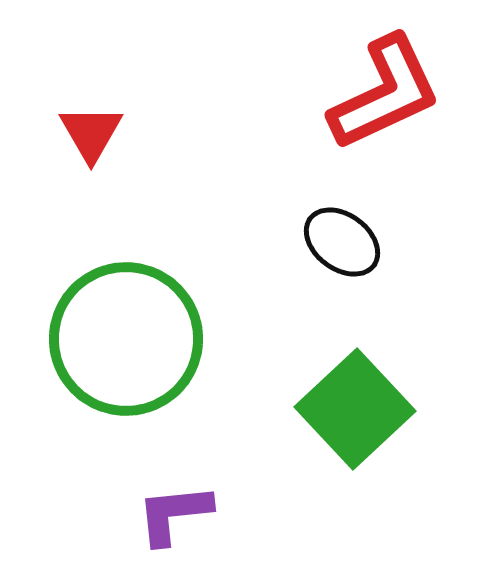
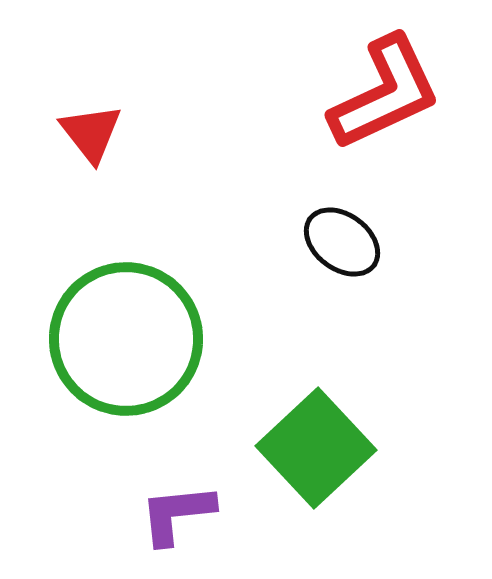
red triangle: rotated 8 degrees counterclockwise
green square: moved 39 px left, 39 px down
purple L-shape: moved 3 px right
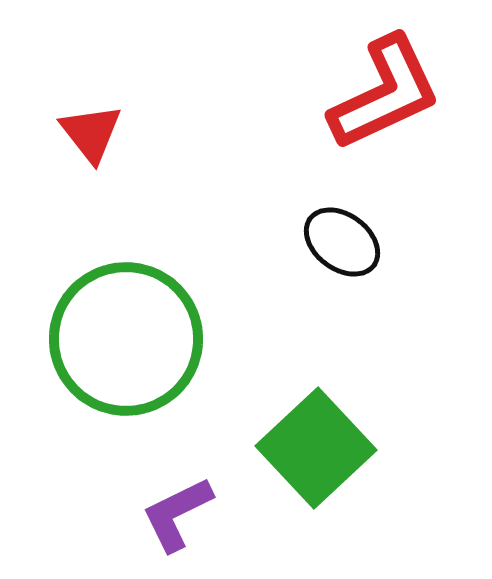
purple L-shape: rotated 20 degrees counterclockwise
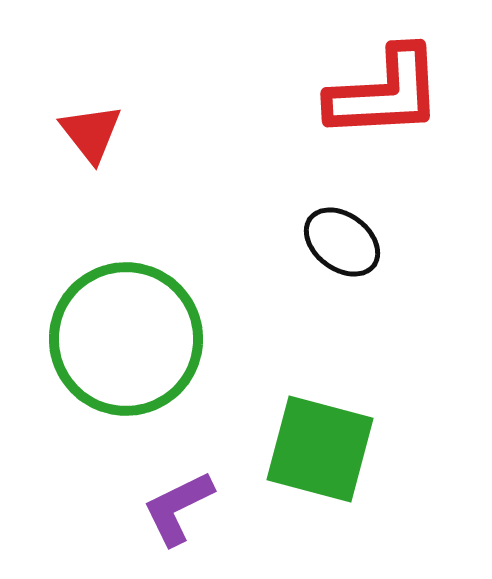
red L-shape: rotated 22 degrees clockwise
green square: moved 4 px right, 1 px down; rotated 32 degrees counterclockwise
purple L-shape: moved 1 px right, 6 px up
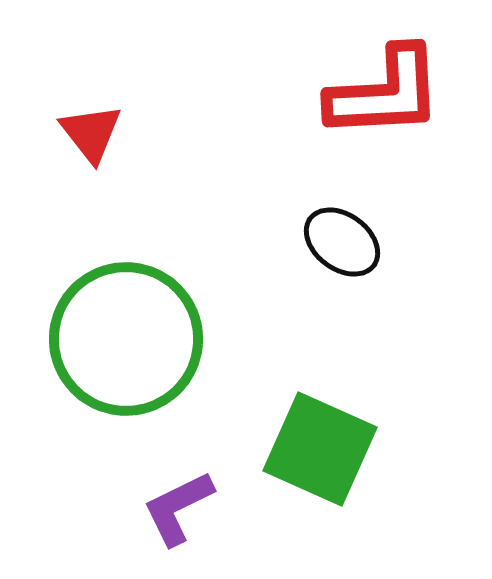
green square: rotated 9 degrees clockwise
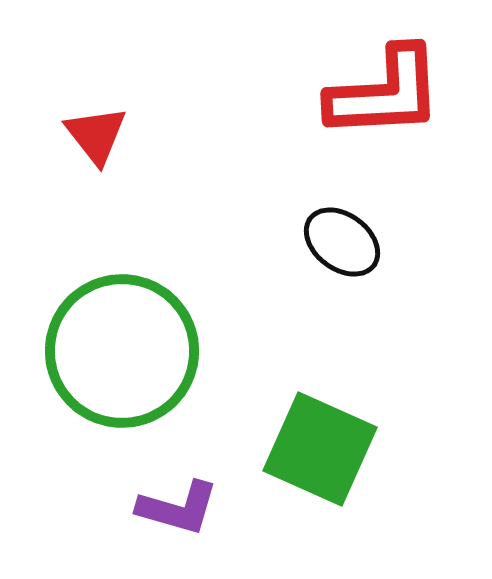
red triangle: moved 5 px right, 2 px down
green circle: moved 4 px left, 12 px down
purple L-shape: rotated 138 degrees counterclockwise
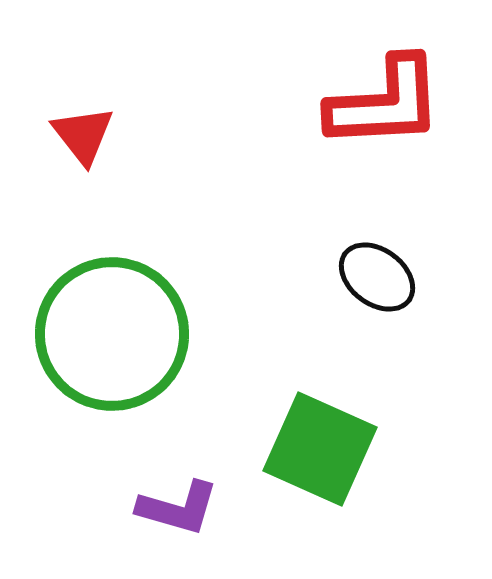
red L-shape: moved 10 px down
red triangle: moved 13 px left
black ellipse: moved 35 px right, 35 px down
green circle: moved 10 px left, 17 px up
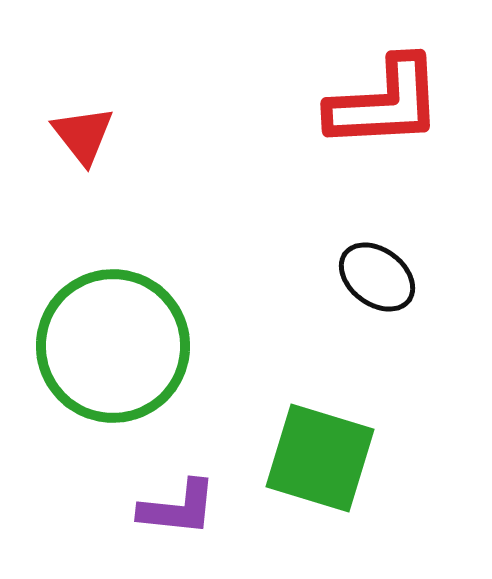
green circle: moved 1 px right, 12 px down
green square: moved 9 px down; rotated 7 degrees counterclockwise
purple L-shape: rotated 10 degrees counterclockwise
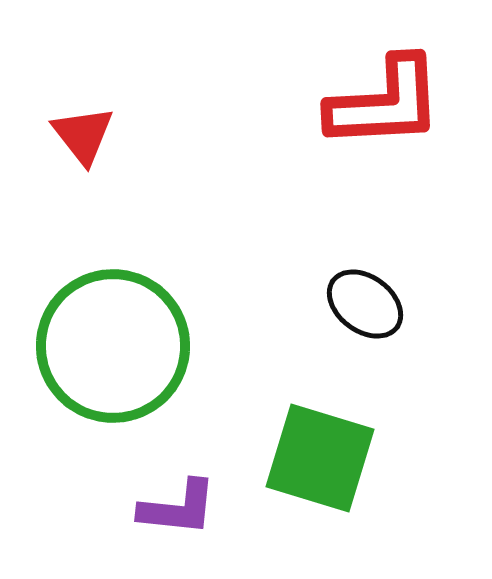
black ellipse: moved 12 px left, 27 px down
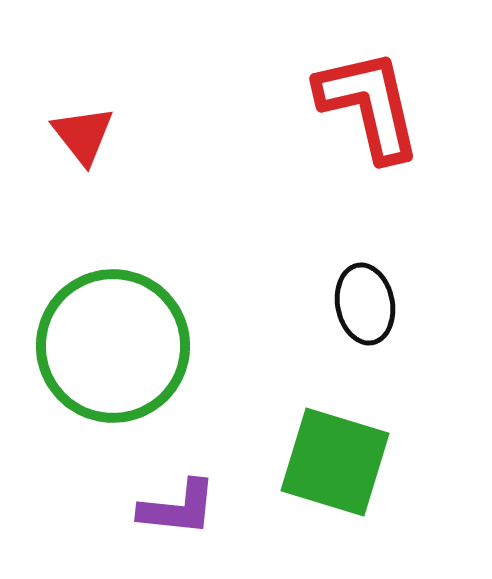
red L-shape: moved 16 px left, 2 px down; rotated 100 degrees counterclockwise
black ellipse: rotated 42 degrees clockwise
green square: moved 15 px right, 4 px down
